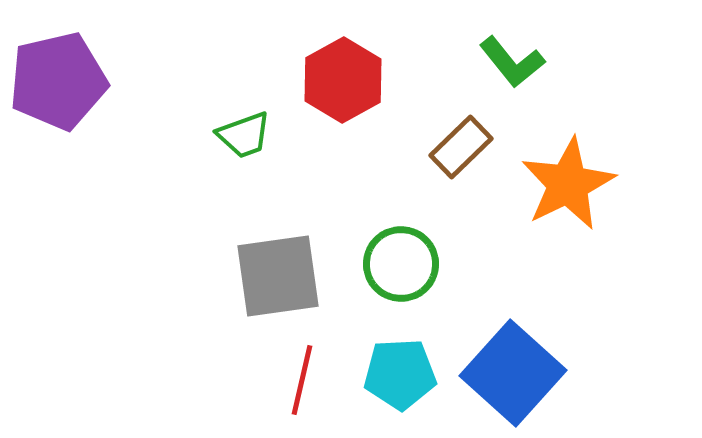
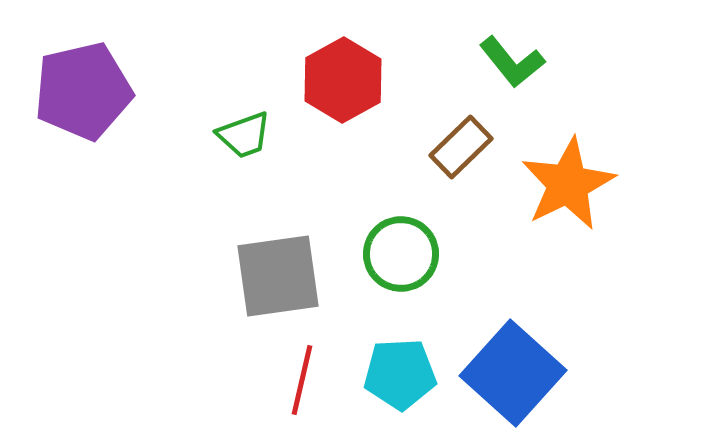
purple pentagon: moved 25 px right, 10 px down
green circle: moved 10 px up
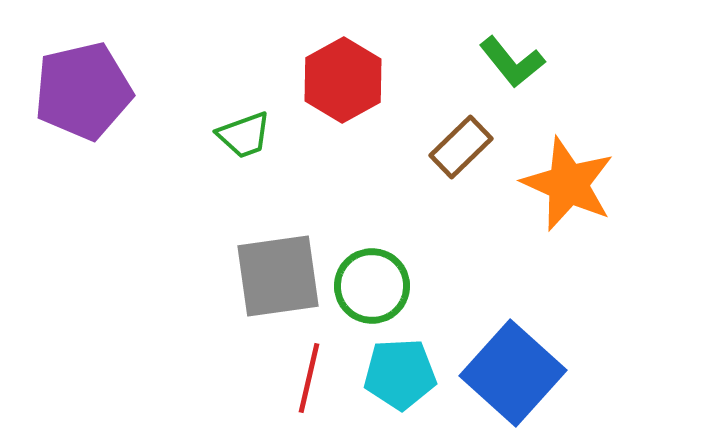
orange star: rotated 22 degrees counterclockwise
green circle: moved 29 px left, 32 px down
red line: moved 7 px right, 2 px up
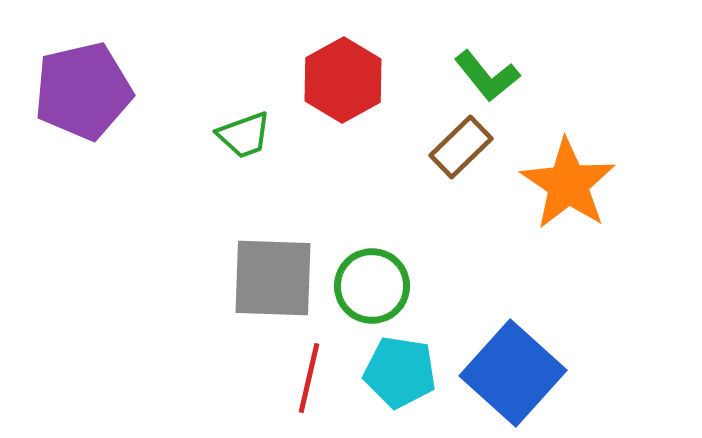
green L-shape: moved 25 px left, 14 px down
orange star: rotated 10 degrees clockwise
gray square: moved 5 px left, 2 px down; rotated 10 degrees clockwise
cyan pentagon: moved 2 px up; rotated 12 degrees clockwise
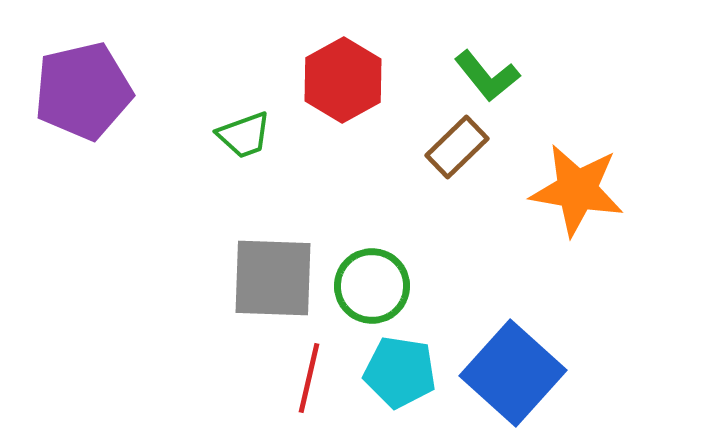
brown rectangle: moved 4 px left
orange star: moved 9 px right, 6 px down; rotated 24 degrees counterclockwise
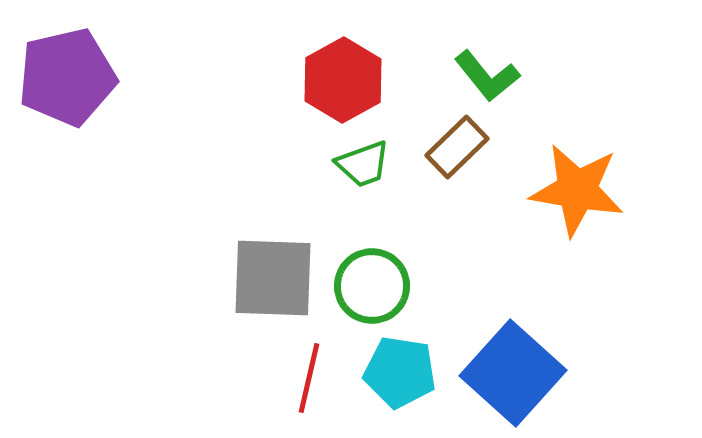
purple pentagon: moved 16 px left, 14 px up
green trapezoid: moved 119 px right, 29 px down
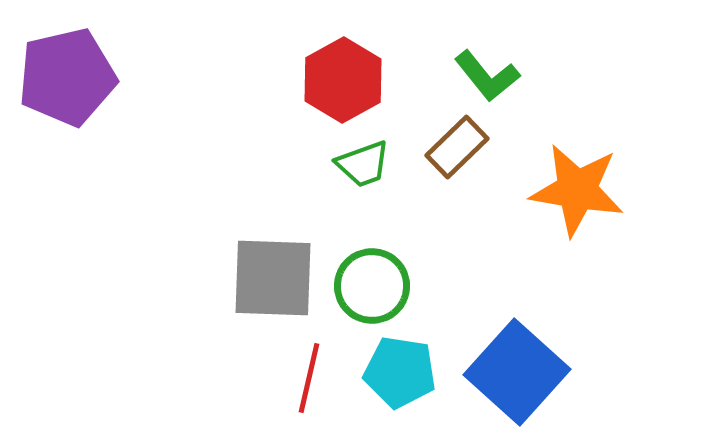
blue square: moved 4 px right, 1 px up
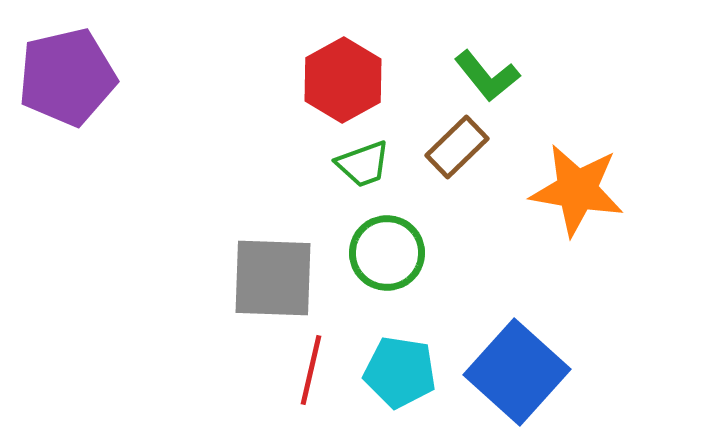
green circle: moved 15 px right, 33 px up
red line: moved 2 px right, 8 px up
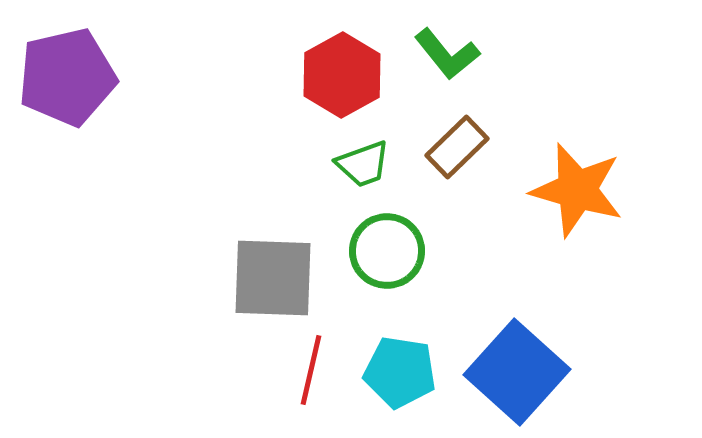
green L-shape: moved 40 px left, 22 px up
red hexagon: moved 1 px left, 5 px up
orange star: rotated 6 degrees clockwise
green circle: moved 2 px up
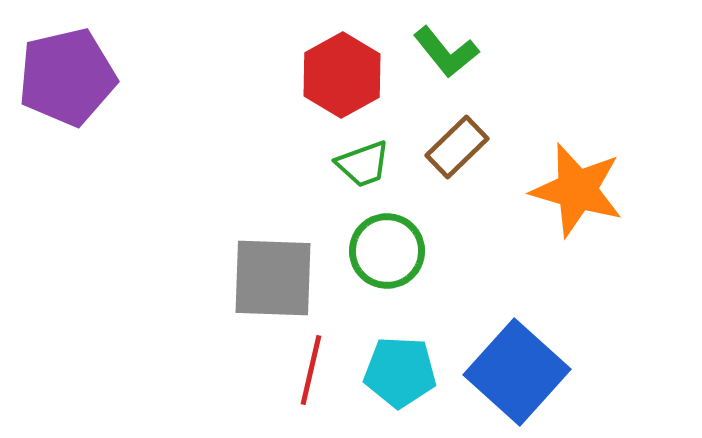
green L-shape: moved 1 px left, 2 px up
cyan pentagon: rotated 6 degrees counterclockwise
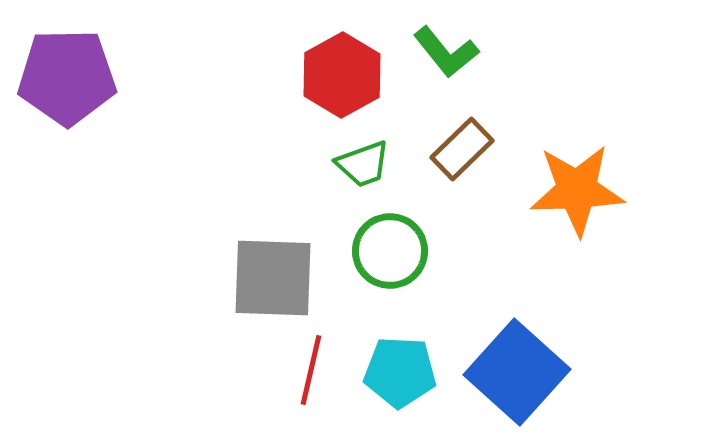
purple pentagon: rotated 12 degrees clockwise
brown rectangle: moved 5 px right, 2 px down
orange star: rotated 18 degrees counterclockwise
green circle: moved 3 px right
